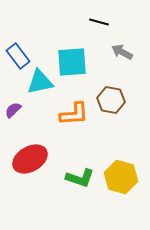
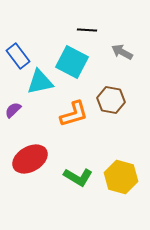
black line: moved 12 px left, 8 px down; rotated 12 degrees counterclockwise
cyan square: rotated 32 degrees clockwise
orange L-shape: rotated 12 degrees counterclockwise
green L-shape: moved 2 px left, 1 px up; rotated 12 degrees clockwise
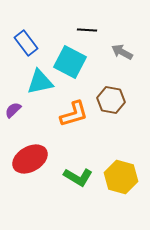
blue rectangle: moved 8 px right, 13 px up
cyan square: moved 2 px left
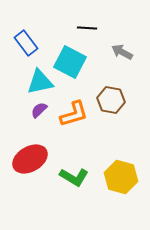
black line: moved 2 px up
purple semicircle: moved 26 px right
green L-shape: moved 4 px left
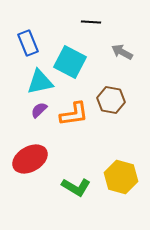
black line: moved 4 px right, 6 px up
blue rectangle: moved 2 px right; rotated 15 degrees clockwise
orange L-shape: rotated 8 degrees clockwise
green L-shape: moved 2 px right, 10 px down
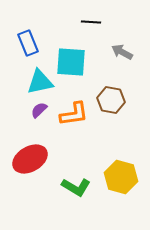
cyan square: moved 1 px right; rotated 24 degrees counterclockwise
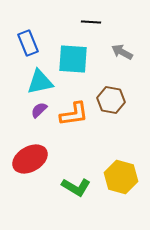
cyan square: moved 2 px right, 3 px up
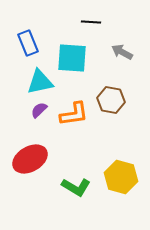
cyan square: moved 1 px left, 1 px up
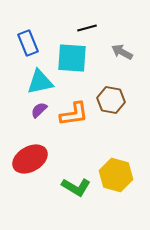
black line: moved 4 px left, 6 px down; rotated 18 degrees counterclockwise
yellow hexagon: moved 5 px left, 2 px up
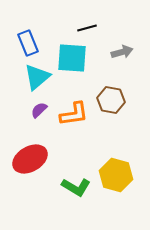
gray arrow: rotated 135 degrees clockwise
cyan triangle: moved 3 px left, 5 px up; rotated 28 degrees counterclockwise
